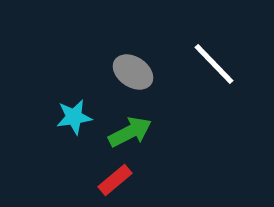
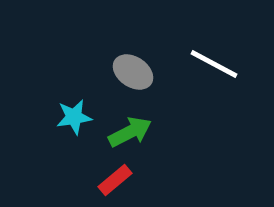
white line: rotated 18 degrees counterclockwise
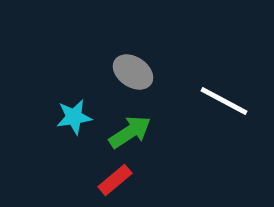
white line: moved 10 px right, 37 px down
green arrow: rotated 6 degrees counterclockwise
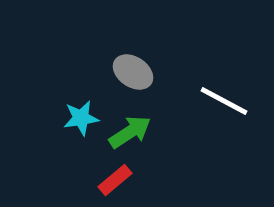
cyan star: moved 7 px right, 1 px down
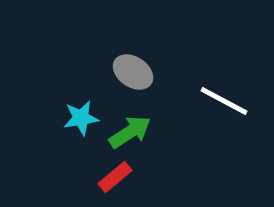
red rectangle: moved 3 px up
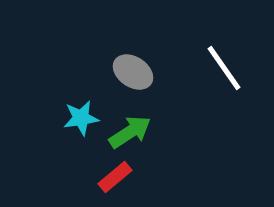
white line: moved 33 px up; rotated 27 degrees clockwise
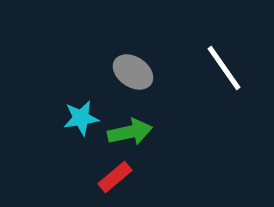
green arrow: rotated 21 degrees clockwise
